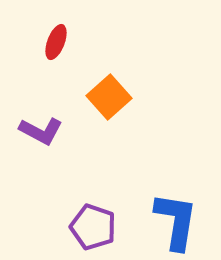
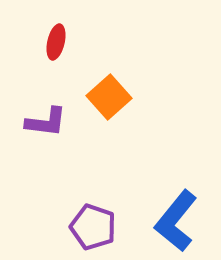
red ellipse: rotated 8 degrees counterclockwise
purple L-shape: moved 5 px right, 9 px up; rotated 21 degrees counterclockwise
blue L-shape: rotated 150 degrees counterclockwise
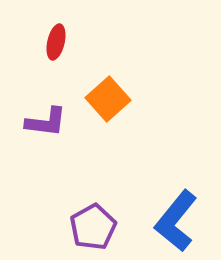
orange square: moved 1 px left, 2 px down
purple pentagon: rotated 24 degrees clockwise
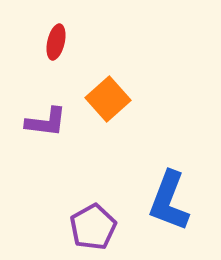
blue L-shape: moved 7 px left, 20 px up; rotated 18 degrees counterclockwise
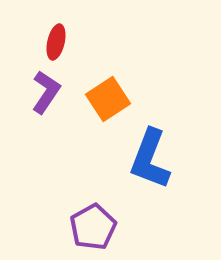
orange square: rotated 9 degrees clockwise
purple L-shape: moved 30 px up; rotated 63 degrees counterclockwise
blue L-shape: moved 19 px left, 42 px up
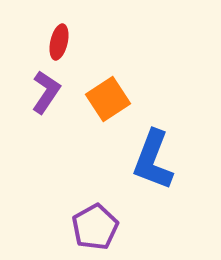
red ellipse: moved 3 px right
blue L-shape: moved 3 px right, 1 px down
purple pentagon: moved 2 px right
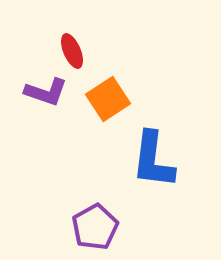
red ellipse: moved 13 px right, 9 px down; rotated 36 degrees counterclockwise
purple L-shape: rotated 75 degrees clockwise
blue L-shape: rotated 14 degrees counterclockwise
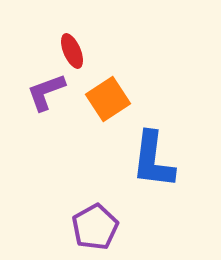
purple L-shape: rotated 141 degrees clockwise
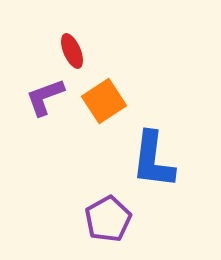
purple L-shape: moved 1 px left, 5 px down
orange square: moved 4 px left, 2 px down
purple pentagon: moved 13 px right, 8 px up
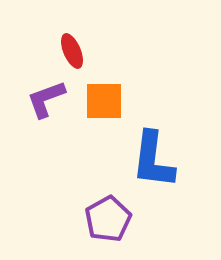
purple L-shape: moved 1 px right, 2 px down
orange square: rotated 33 degrees clockwise
